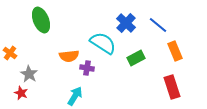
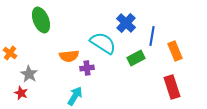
blue line: moved 6 px left, 11 px down; rotated 60 degrees clockwise
purple cross: rotated 16 degrees counterclockwise
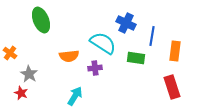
blue cross: rotated 18 degrees counterclockwise
orange rectangle: rotated 30 degrees clockwise
green rectangle: rotated 36 degrees clockwise
purple cross: moved 8 px right
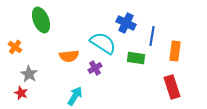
orange cross: moved 5 px right, 6 px up
purple cross: rotated 24 degrees counterclockwise
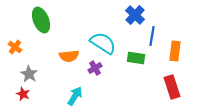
blue cross: moved 9 px right, 8 px up; rotated 18 degrees clockwise
red star: moved 2 px right, 1 px down
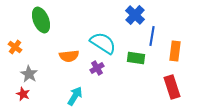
purple cross: moved 2 px right
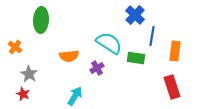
green ellipse: rotated 25 degrees clockwise
cyan semicircle: moved 6 px right
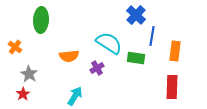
blue cross: moved 1 px right
red rectangle: rotated 20 degrees clockwise
red star: rotated 16 degrees clockwise
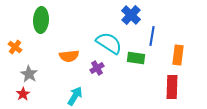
blue cross: moved 5 px left
orange rectangle: moved 3 px right, 4 px down
